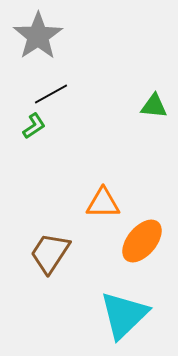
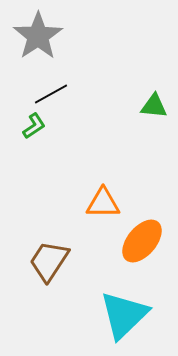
brown trapezoid: moved 1 px left, 8 px down
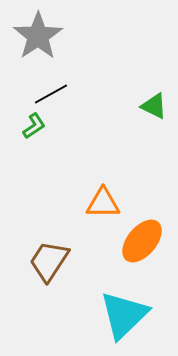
green triangle: rotated 20 degrees clockwise
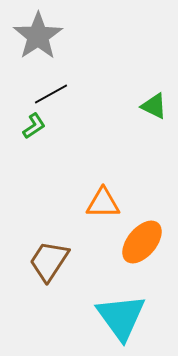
orange ellipse: moved 1 px down
cyan triangle: moved 3 px left, 2 px down; rotated 22 degrees counterclockwise
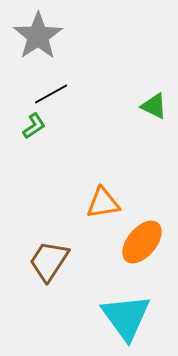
orange triangle: rotated 9 degrees counterclockwise
cyan triangle: moved 5 px right
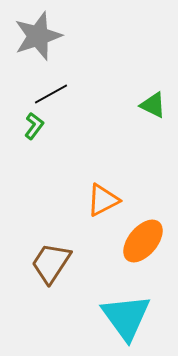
gray star: rotated 15 degrees clockwise
green triangle: moved 1 px left, 1 px up
green L-shape: rotated 20 degrees counterclockwise
orange triangle: moved 3 px up; rotated 18 degrees counterclockwise
orange ellipse: moved 1 px right, 1 px up
brown trapezoid: moved 2 px right, 2 px down
